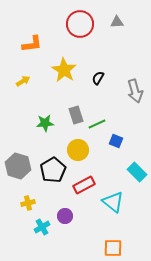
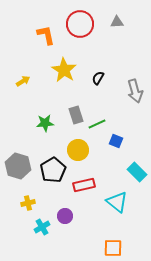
orange L-shape: moved 14 px right, 9 px up; rotated 95 degrees counterclockwise
red rectangle: rotated 15 degrees clockwise
cyan triangle: moved 4 px right
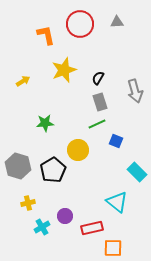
yellow star: rotated 20 degrees clockwise
gray rectangle: moved 24 px right, 13 px up
red rectangle: moved 8 px right, 43 px down
